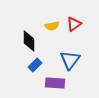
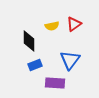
blue rectangle: rotated 24 degrees clockwise
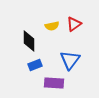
purple rectangle: moved 1 px left
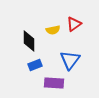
yellow semicircle: moved 1 px right, 4 px down
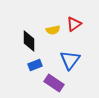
purple rectangle: rotated 30 degrees clockwise
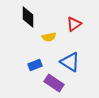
yellow semicircle: moved 4 px left, 7 px down
black diamond: moved 1 px left, 24 px up
blue triangle: moved 2 px down; rotated 35 degrees counterclockwise
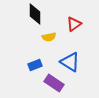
black diamond: moved 7 px right, 3 px up
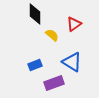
yellow semicircle: moved 3 px right, 2 px up; rotated 128 degrees counterclockwise
blue triangle: moved 2 px right
purple rectangle: rotated 54 degrees counterclockwise
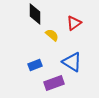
red triangle: moved 1 px up
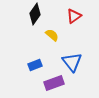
black diamond: rotated 35 degrees clockwise
red triangle: moved 7 px up
blue triangle: rotated 20 degrees clockwise
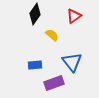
blue rectangle: rotated 16 degrees clockwise
